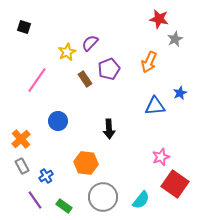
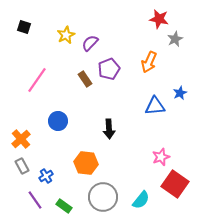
yellow star: moved 1 px left, 17 px up
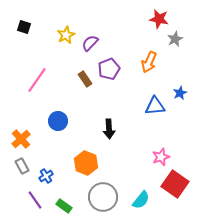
orange hexagon: rotated 15 degrees clockwise
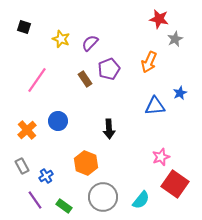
yellow star: moved 5 px left, 4 px down; rotated 24 degrees counterclockwise
orange cross: moved 6 px right, 9 px up
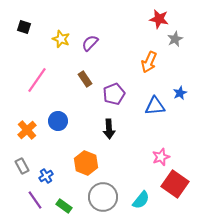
purple pentagon: moved 5 px right, 25 px down
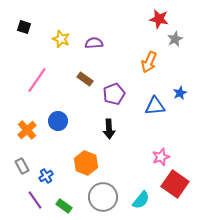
purple semicircle: moved 4 px right; rotated 42 degrees clockwise
brown rectangle: rotated 21 degrees counterclockwise
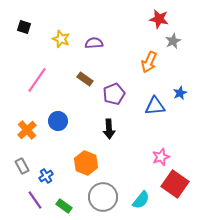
gray star: moved 2 px left, 2 px down
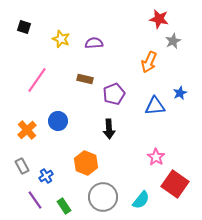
brown rectangle: rotated 21 degrees counterclockwise
pink star: moved 5 px left; rotated 18 degrees counterclockwise
green rectangle: rotated 21 degrees clockwise
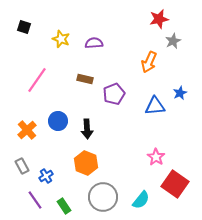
red star: rotated 24 degrees counterclockwise
black arrow: moved 22 px left
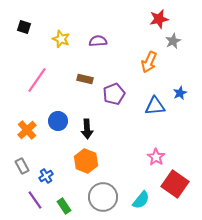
purple semicircle: moved 4 px right, 2 px up
orange hexagon: moved 2 px up
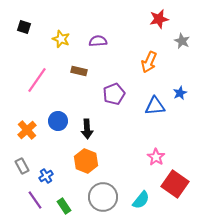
gray star: moved 9 px right; rotated 21 degrees counterclockwise
brown rectangle: moved 6 px left, 8 px up
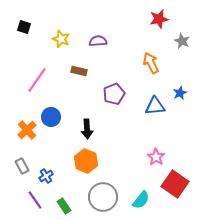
orange arrow: moved 2 px right, 1 px down; rotated 130 degrees clockwise
blue circle: moved 7 px left, 4 px up
